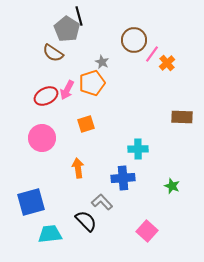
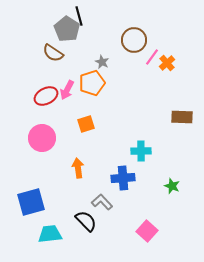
pink line: moved 3 px down
cyan cross: moved 3 px right, 2 px down
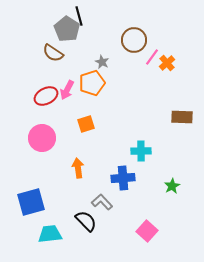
green star: rotated 21 degrees clockwise
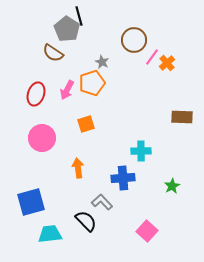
red ellipse: moved 10 px left, 2 px up; rotated 45 degrees counterclockwise
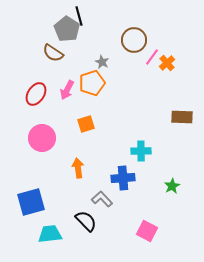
red ellipse: rotated 15 degrees clockwise
gray L-shape: moved 3 px up
pink square: rotated 15 degrees counterclockwise
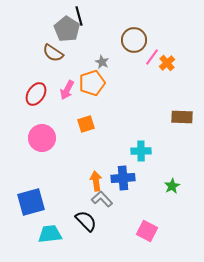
orange arrow: moved 18 px right, 13 px down
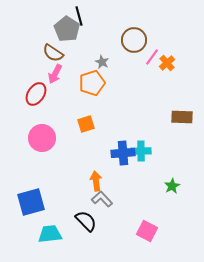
pink arrow: moved 12 px left, 16 px up
blue cross: moved 25 px up
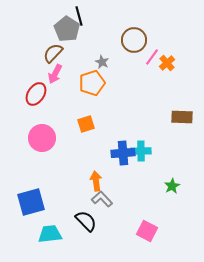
brown semicircle: rotated 100 degrees clockwise
